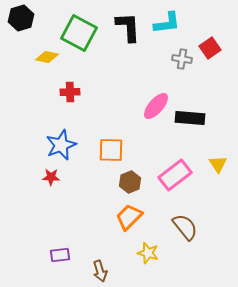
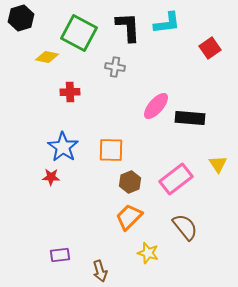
gray cross: moved 67 px left, 8 px down
blue star: moved 2 px right, 2 px down; rotated 16 degrees counterclockwise
pink rectangle: moved 1 px right, 4 px down
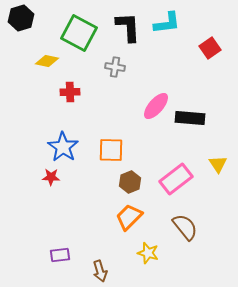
yellow diamond: moved 4 px down
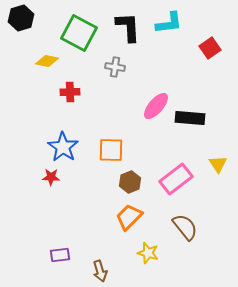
cyan L-shape: moved 2 px right
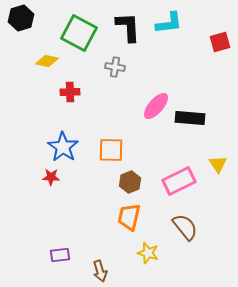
red square: moved 10 px right, 6 px up; rotated 20 degrees clockwise
pink rectangle: moved 3 px right, 2 px down; rotated 12 degrees clockwise
orange trapezoid: rotated 32 degrees counterclockwise
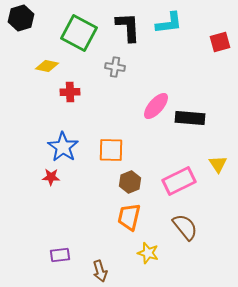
yellow diamond: moved 5 px down
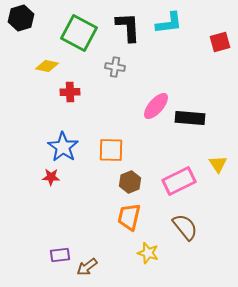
brown arrow: moved 13 px left, 4 px up; rotated 70 degrees clockwise
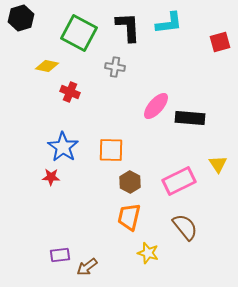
red cross: rotated 24 degrees clockwise
brown hexagon: rotated 10 degrees counterclockwise
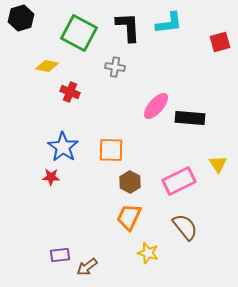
orange trapezoid: rotated 12 degrees clockwise
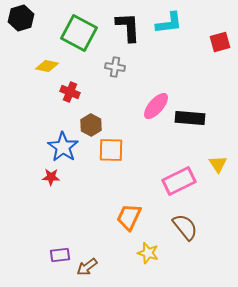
brown hexagon: moved 39 px left, 57 px up
